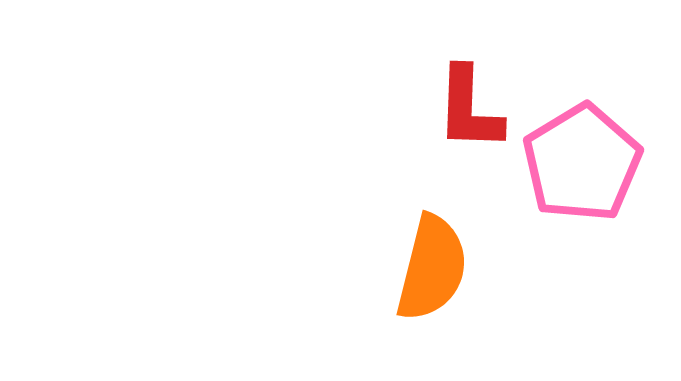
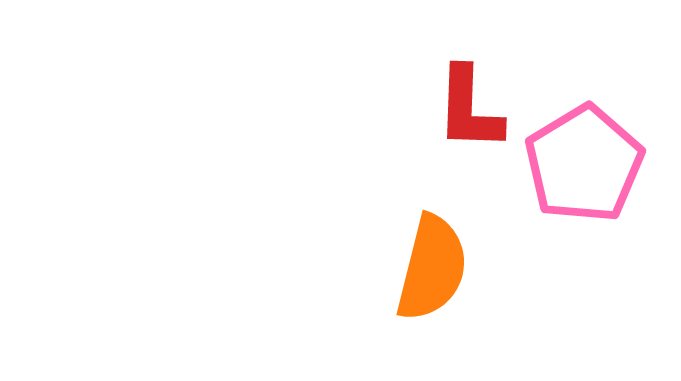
pink pentagon: moved 2 px right, 1 px down
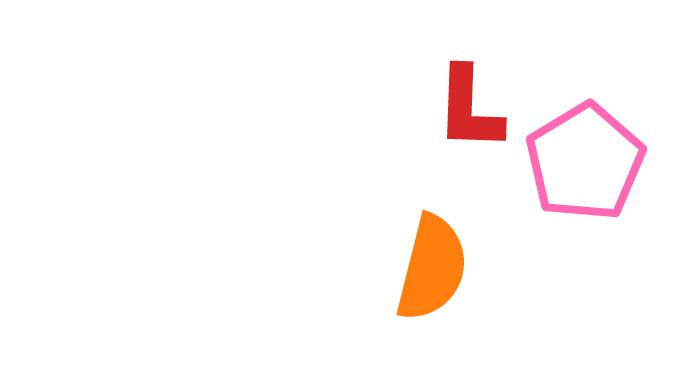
pink pentagon: moved 1 px right, 2 px up
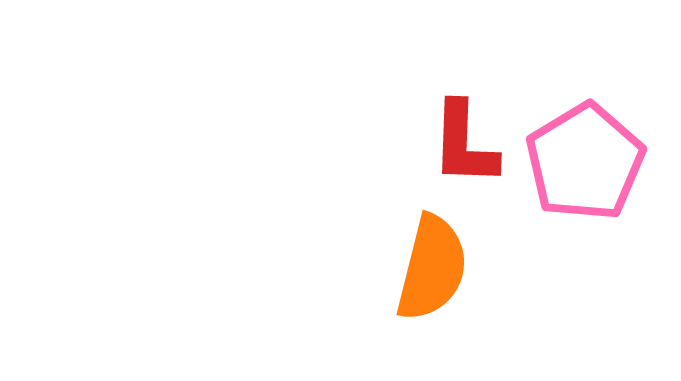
red L-shape: moved 5 px left, 35 px down
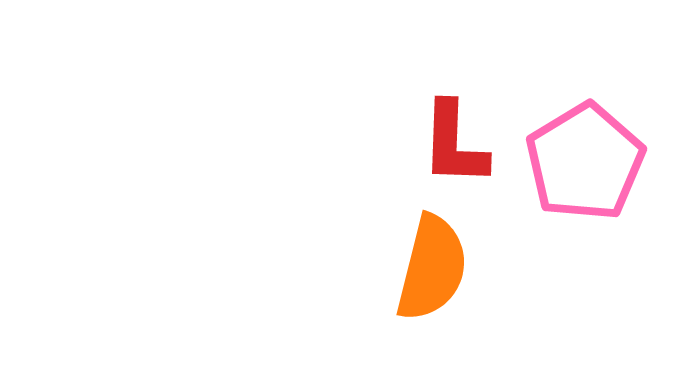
red L-shape: moved 10 px left
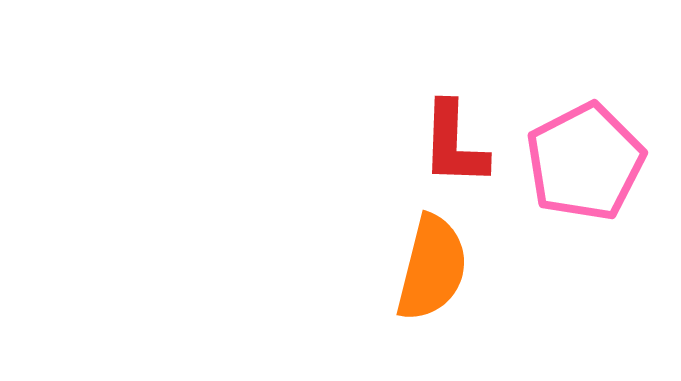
pink pentagon: rotated 4 degrees clockwise
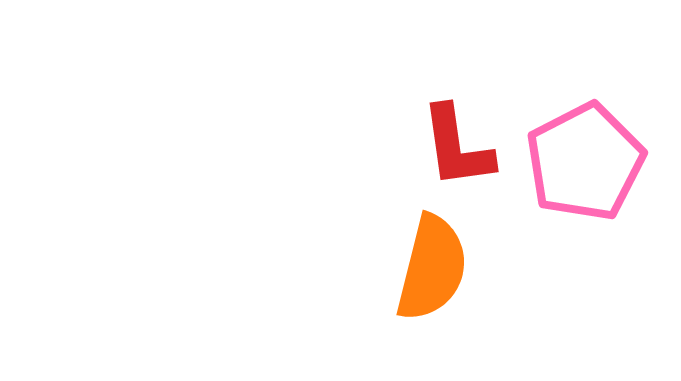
red L-shape: moved 3 px right, 3 px down; rotated 10 degrees counterclockwise
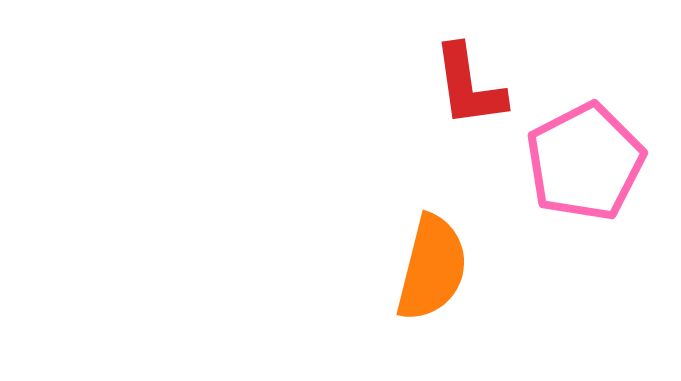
red L-shape: moved 12 px right, 61 px up
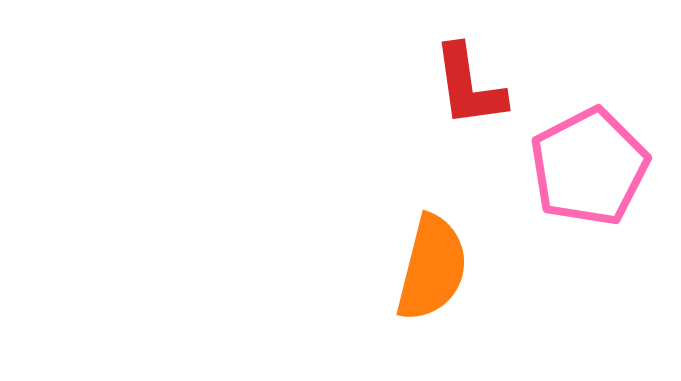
pink pentagon: moved 4 px right, 5 px down
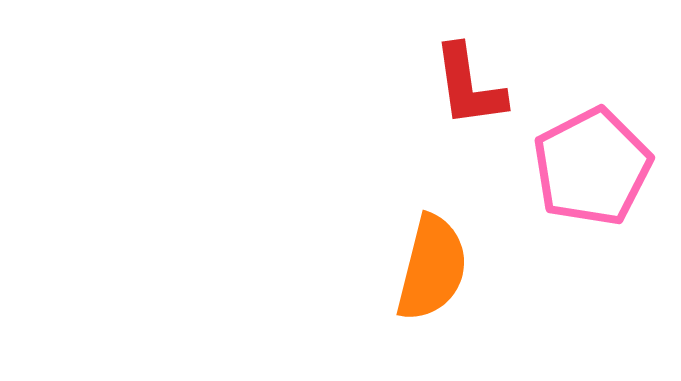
pink pentagon: moved 3 px right
